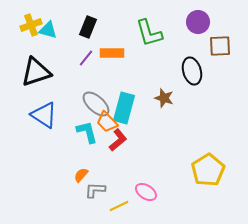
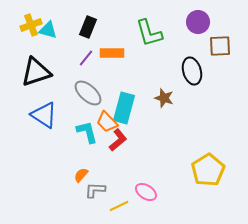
gray ellipse: moved 8 px left, 11 px up
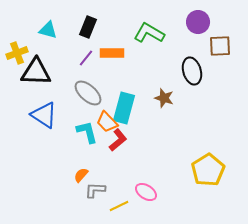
yellow cross: moved 14 px left, 28 px down
green L-shape: rotated 136 degrees clockwise
black triangle: rotated 20 degrees clockwise
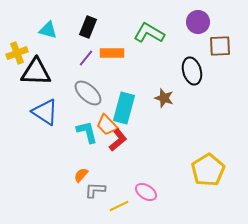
blue triangle: moved 1 px right, 3 px up
orange trapezoid: moved 3 px down
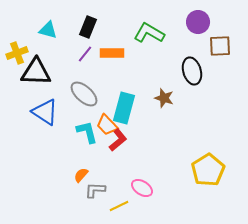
purple line: moved 1 px left, 4 px up
gray ellipse: moved 4 px left, 1 px down
pink ellipse: moved 4 px left, 4 px up
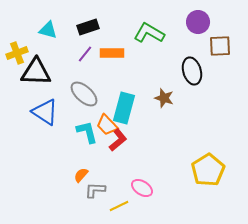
black rectangle: rotated 50 degrees clockwise
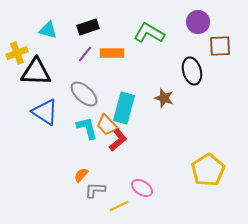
cyan L-shape: moved 4 px up
